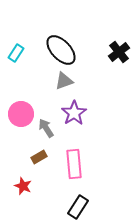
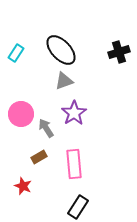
black cross: rotated 20 degrees clockwise
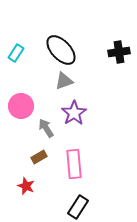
black cross: rotated 10 degrees clockwise
pink circle: moved 8 px up
red star: moved 3 px right
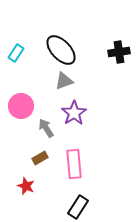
brown rectangle: moved 1 px right, 1 px down
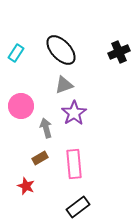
black cross: rotated 15 degrees counterclockwise
gray triangle: moved 4 px down
gray arrow: rotated 18 degrees clockwise
black rectangle: rotated 20 degrees clockwise
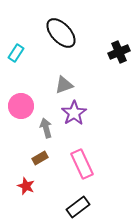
black ellipse: moved 17 px up
pink rectangle: moved 8 px right; rotated 20 degrees counterclockwise
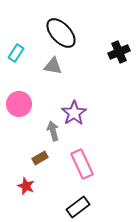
gray triangle: moved 11 px left, 19 px up; rotated 30 degrees clockwise
pink circle: moved 2 px left, 2 px up
gray arrow: moved 7 px right, 3 px down
